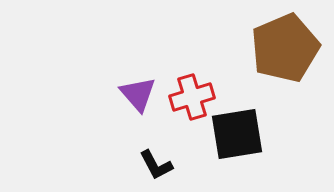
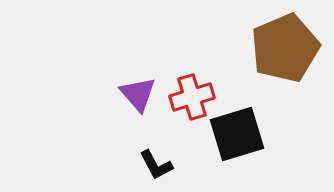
black square: rotated 8 degrees counterclockwise
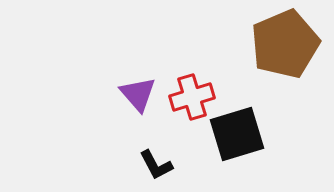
brown pentagon: moved 4 px up
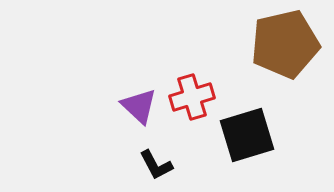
brown pentagon: rotated 10 degrees clockwise
purple triangle: moved 1 px right, 12 px down; rotated 6 degrees counterclockwise
black square: moved 10 px right, 1 px down
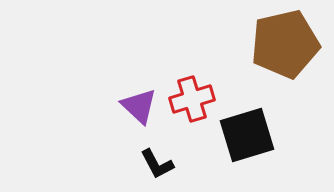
red cross: moved 2 px down
black L-shape: moved 1 px right, 1 px up
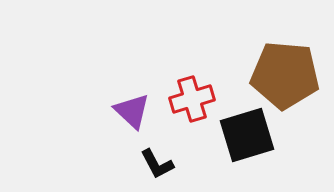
brown pentagon: moved 31 px down; rotated 18 degrees clockwise
purple triangle: moved 7 px left, 5 px down
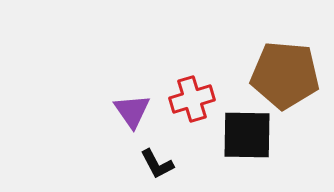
purple triangle: rotated 12 degrees clockwise
black square: rotated 18 degrees clockwise
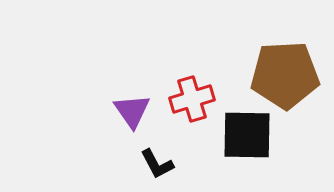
brown pentagon: rotated 8 degrees counterclockwise
